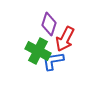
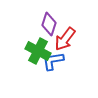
red arrow: rotated 10 degrees clockwise
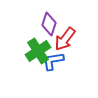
green cross: rotated 30 degrees clockwise
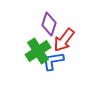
red arrow: moved 1 px left, 1 px down
